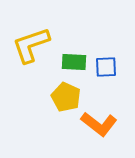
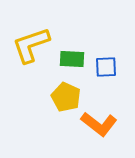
green rectangle: moved 2 px left, 3 px up
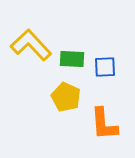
yellow L-shape: rotated 66 degrees clockwise
blue square: moved 1 px left
orange L-shape: moved 5 px right; rotated 48 degrees clockwise
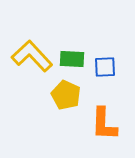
yellow L-shape: moved 1 px right, 11 px down
yellow pentagon: moved 2 px up
orange L-shape: rotated 6 degrees clockwise
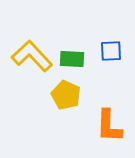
blue square: moved 6 px right, 16 px up
orange L-shape: moved 5 px right, 2 px down
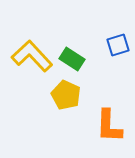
blue square: moved 7 px right, 6 px up; rotated 15 degrees counterclockwise
green rectangle: rotated 30 degrees clockwise
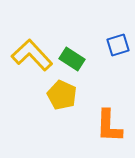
yellow L-shape: moved 1 px up
yellow pentagon: moved 4 px left
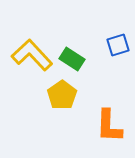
yellow pentagon: rotated 12 degrees clockwise
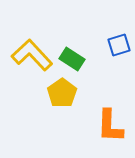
blue square: moved 1 px right
yellow pentagon: moved 2 px up
orange L-shape: moved 1 px right
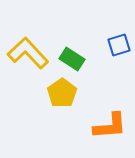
yellow L-shape: moved 4 px left, 2 px up
orange L-shape: rotated 96 degrees counterclockwise
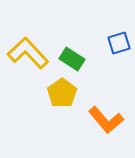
blue square: moved 2 px up
orange L-shape: moved 4 px left, 6 px up; rotated 54 degrees clockwise
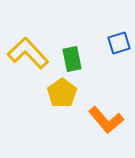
green rectangle: rotated 45 degrees clockwise
